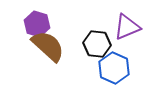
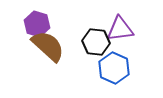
purple triangle: moved 7 px left, 2 px down; rotated 16 degrees clockwise
black hexagon: moved 1 px left, 2 px up
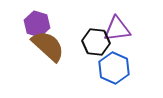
purple triangle: moved 3 px left
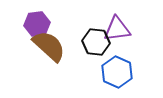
purple hexagon: rotated 25 degrees counterclockwise
brown semicircle: moved 1 px right
blue hexagon: moved 3 px right, 4 px down
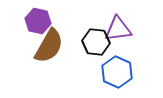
purple hexagon: moved 1 px right, 3 px up; rotated 20 degrees clockwise
purple triangle: moved 1 px right
brown semicircle: rotated 78 degrees clockwise
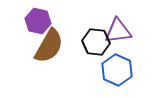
purple triangle: moved 2 px down
blue hexagon: moved 2 px up
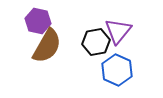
purple triangle: rotated 44 degrees counterclockwise
black hexagon: rotated 16 degrees counterclockwise
brown semicircle: moved 2 px left
